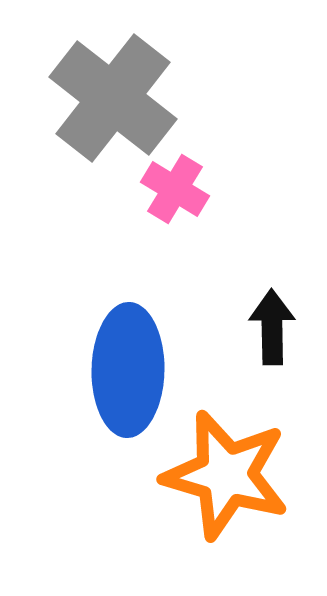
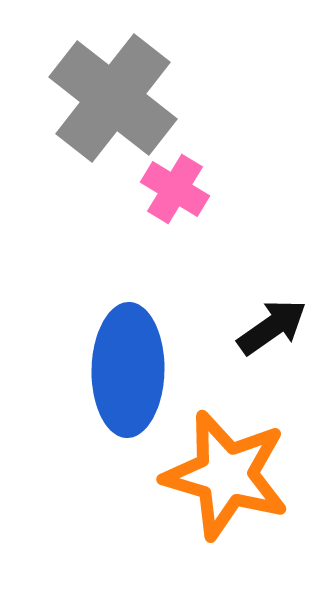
black arrow: rotated 56 degrees clockwise
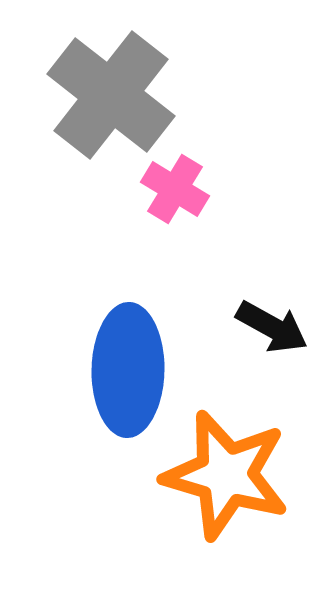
gray cross: moved 2 px left, 3 px up
black arrow: rotated 64 degrees clockwise
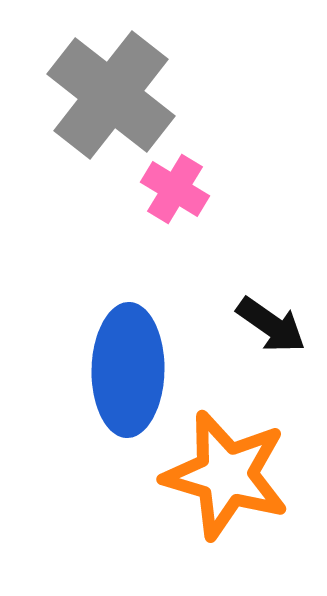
black arrow: moved 1 px left, 2 px up; rotated 6 degrees clockwise
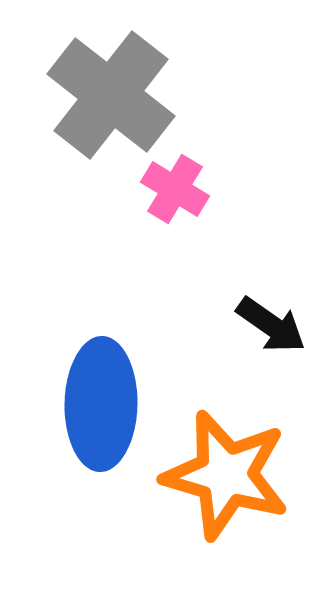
blue ellipse: moved 27 px left, 34 px down
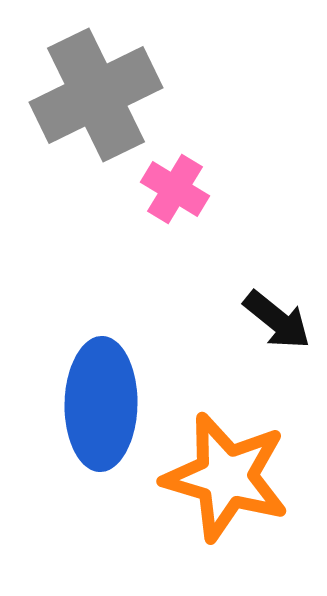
gray cross: moved 15 px left; rotated 26 degrees clockwise
black arrow: moved 6 px right, 5 px up; rotated 4 degrees clockwise
orange star: moved 2 px down
